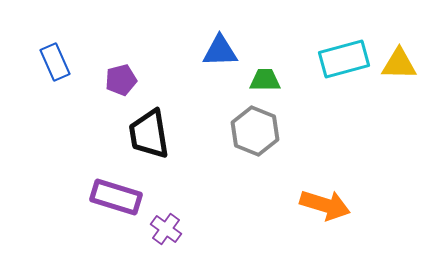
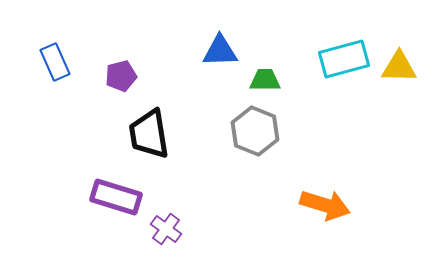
yellow triangle: moved 3 px down
purple pentagon: moved 4 px up
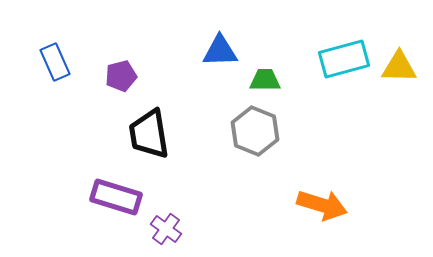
orange arrow: moved 3 px left
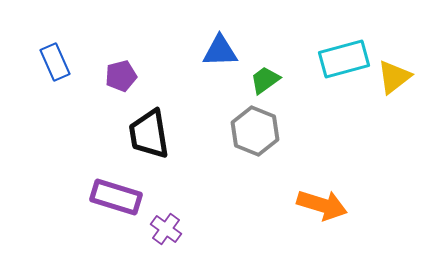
yellow triangle: moved 5 px left, 10 px down; rotated 39 degrees counterclockwise
green trapezoid: rotated 36 degrees counterclockwise
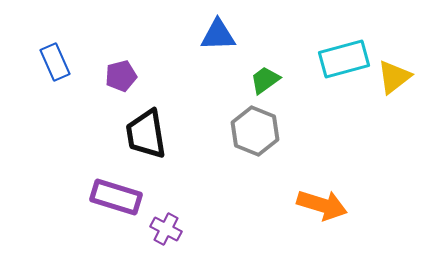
blue triangle: moved 2 px left, 16 px up
black trapezoid: moved 3 px left
purple cross: rotated 8 degrees counterclockwise
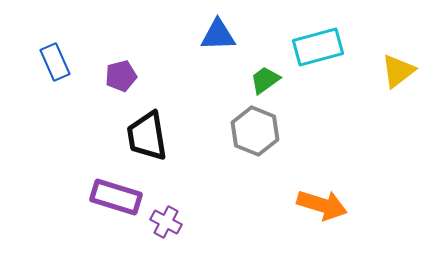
cyan rectangle: moved 26 px left, 12 px up
yellow triangle: moved 4 px right, 6 px up
black trapezoid: moved 1 px right, 2 px down
purple cross: moved 7 px up
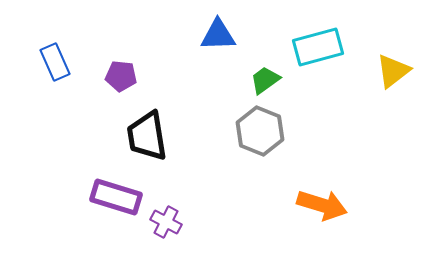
yellow triangle: moved 5 px left
purple pentagon: rotated 20 degrees clockwise
gray hexagon: moved 5 px right
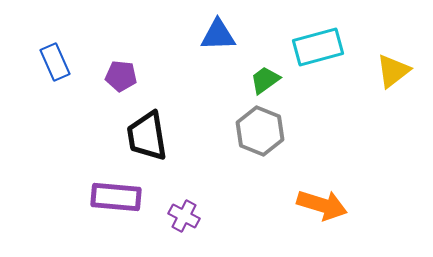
purple rectangle: rotated 12 degrees counterclockwise
purple cross: moved 18 px right, 6 px up
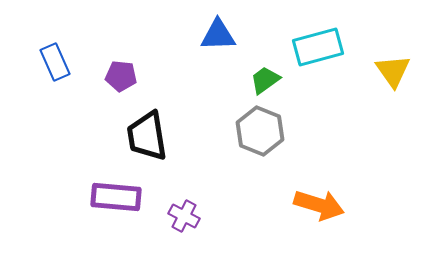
yellow triangle: rotated 27 degrees counterclockwise
orange arrow: moved 3 px left
